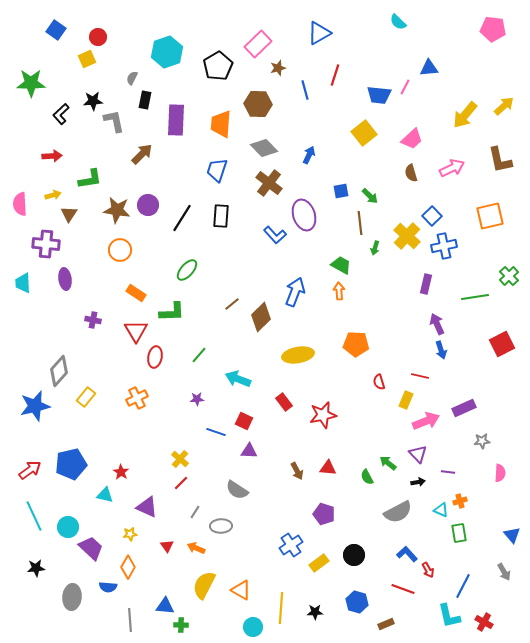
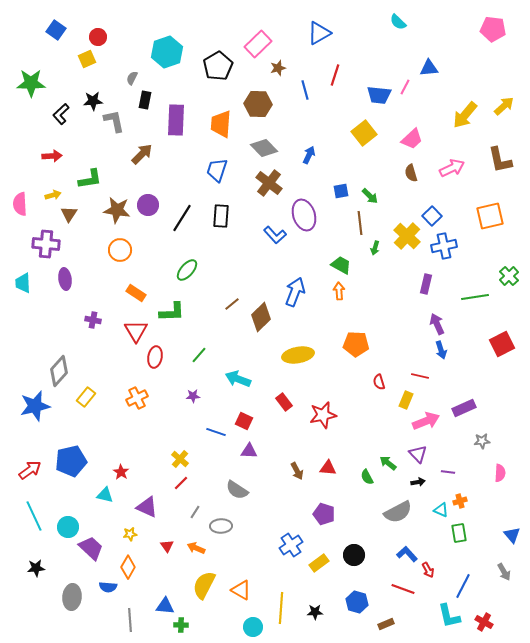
purple star at (197, 399): moved 4 px left, 3 px up
blue pentagon at (71, 464): moved 3 px up
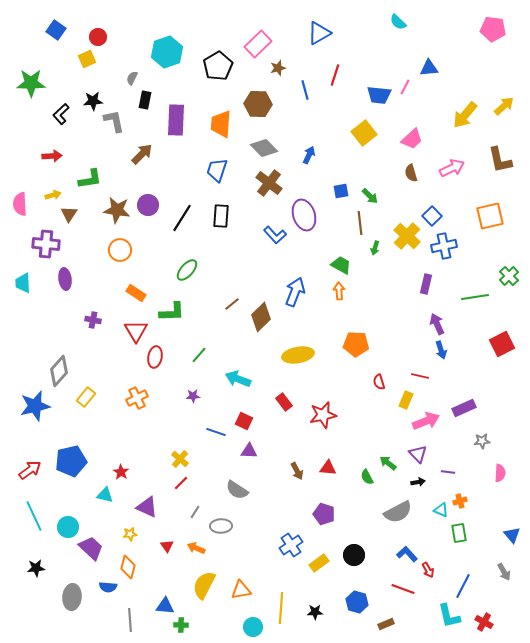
orange diamond at (128, 567): rotated 15 degrees counterclockwise
orange triangle at (241, 590): rotated 40 degrees counterclockwise
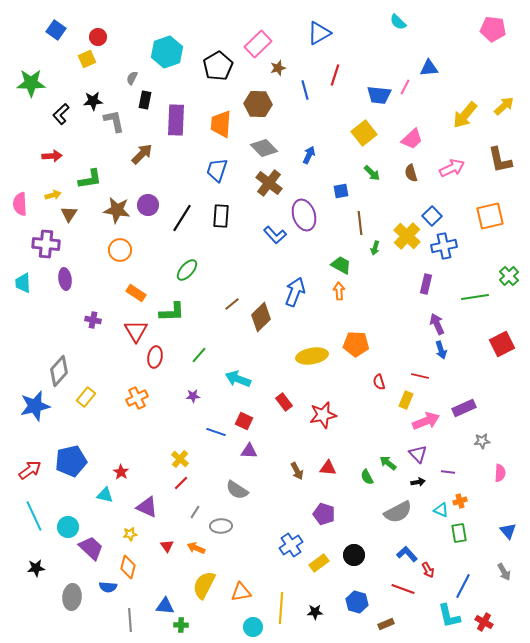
green arrow at (370, 196): moved 2 px right, 23 px up
yellow ellipse at (298, 355): moved 14 px right, 1 px down
blue triangle at (512, 535): moved 4 px left, 4 px up
orange triangle at (241, 590): moved 2 px down
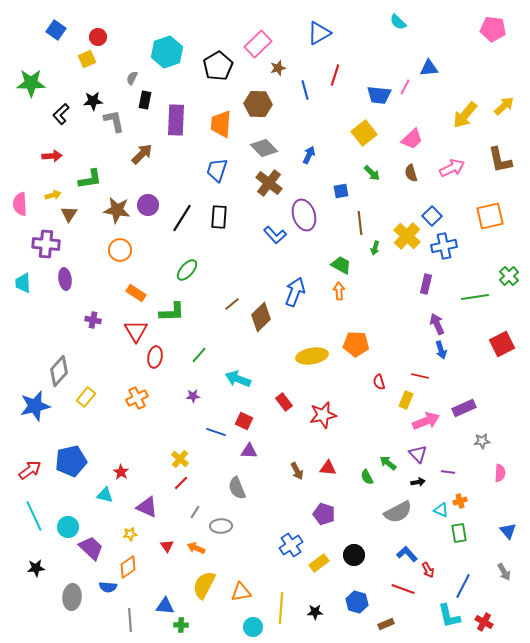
black rectangle at (221, 216): moved 2 px left, 1 px down
gray semicircle at (237, 490): moved 2 px up; rotated 35 degrees clockwise
orange diamond at (128, 567): rotated 40 degrees clockwise
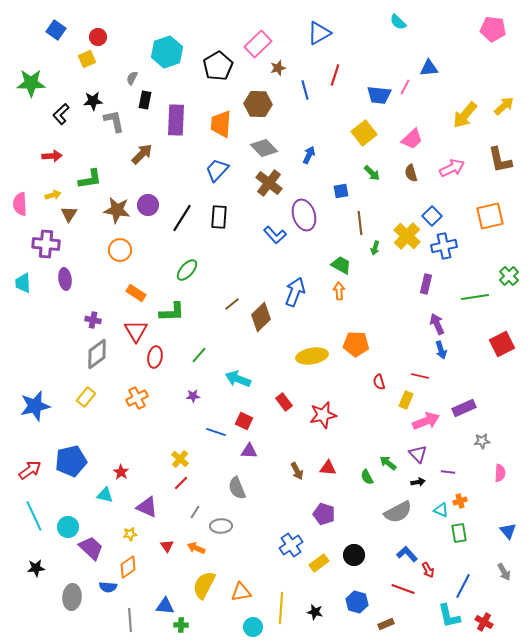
blue trapezoid at (217, 170): rotated 25 degrees clockwise
gray diamond at (59, 371): moved 38 px right, 17 px up; rotated 12 degrees clockwise
black star at (315, 612): rotated 14 degrees clockwise
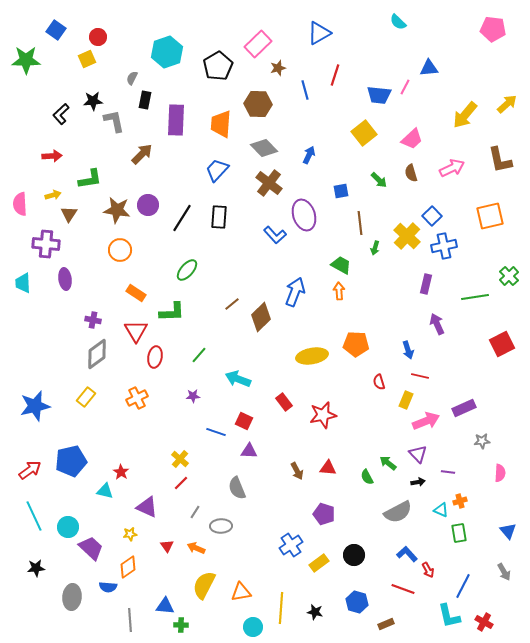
green star at (31, 83): moved 5 px left, 23 px up
yellow arrow at (504, 106): moved 3 px right, 2 px up
green arrow at (372, 173): moved 7 px right, 7 px down
blue arrow at (441, 350): moved 33 px left
cyan triangle at (105, 495): moved 4 px up
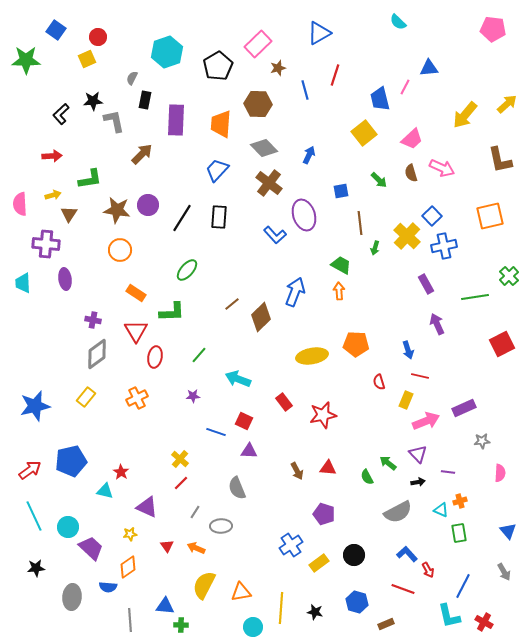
blue trapezoid at (379, 95): moved 1 px right, 4 px down; rotated 70 degrees clockwise
pink arrow at (452, 168): moved 10 px left; rotated 50 degrees clockwise
purple rectangle at (426, 284): rotated 42 degrees counterclockwise
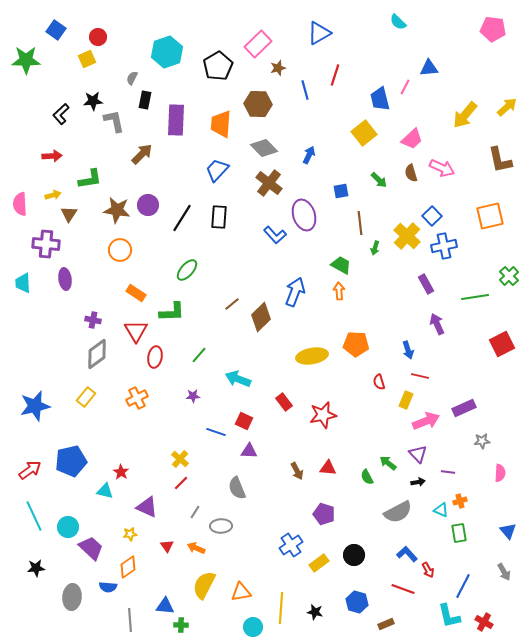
yellow arrow at (507, 104): moved 3 px down
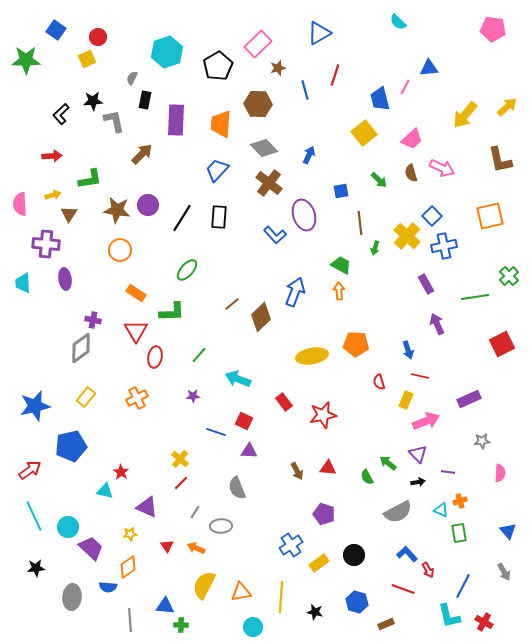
gray diamond at (97, 354): moved 16 px left, 6 px up
purple rectangle at (464, 408): moved 5 px right, 9 px up
blue pentagon at (71, 461): moved 15 px up
yellow line at (281, 608): moved 11 px up
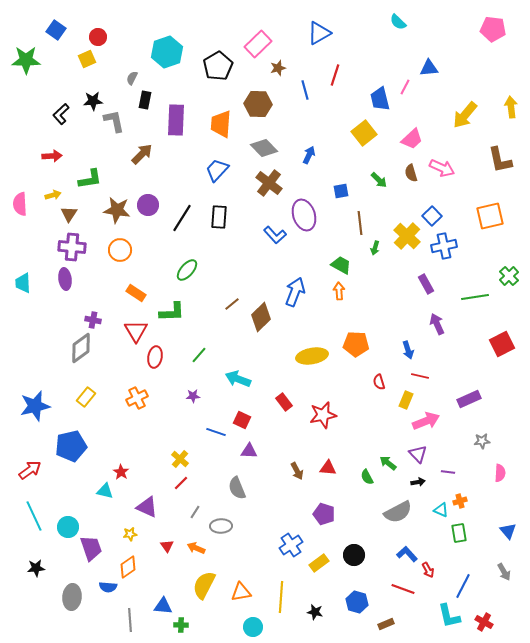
yellow arrow at (507, 107): moved 4 px right; rotated 55 degrees counterclockwise
purple cross at (46, 244): moved 26 px right, 3 px down
red square at (244, 421): moved 2 px left, 1 px up
purple trapezoid at (91, 548): rotated 28 degrees clockwise
blue triangle at (165, 606): moved 2 px left
